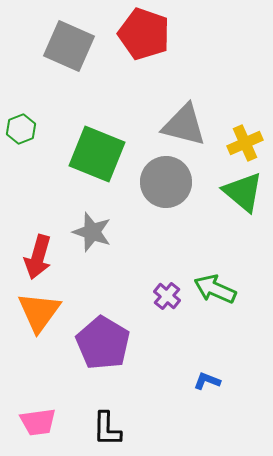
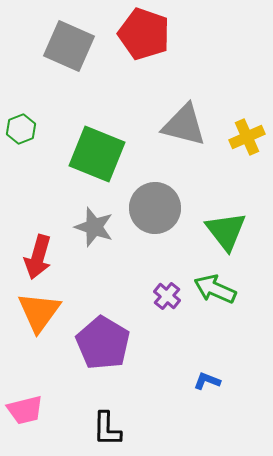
yellow cross: moved 2 px right, 6 px up
gray circle: moved 11 px left, 26 px down
green triangle: moved 17 px left, 39 px down; rotated 12 degrees clockwise
gray star: moved 2 px right, 5 px up
pink trapezoid: moved 13 px left, 12 px up; rotated 6 degrees counterclockwise
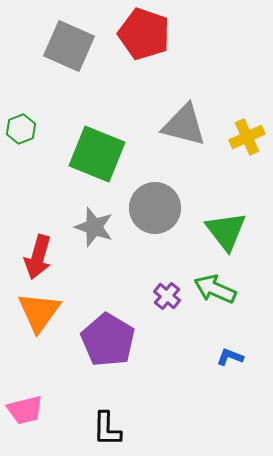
purple pentagon: moved 5 px right, 3 px up
blue L-shape: moved 23 px right, 24 px up
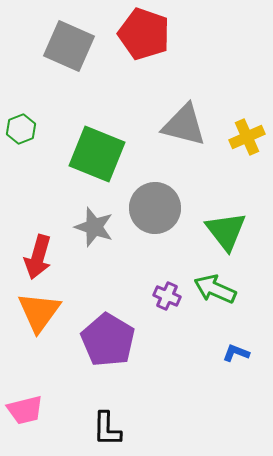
purple cross: rotated 16 degrees counterclockwise
blue L-shape: moved 6 px right, 4 px up
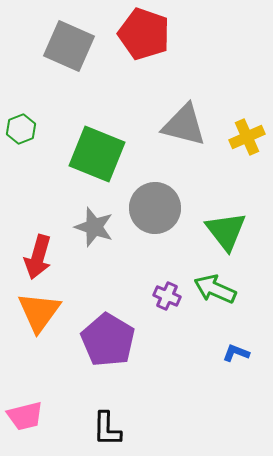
pink trapezoid: moved 6 px down
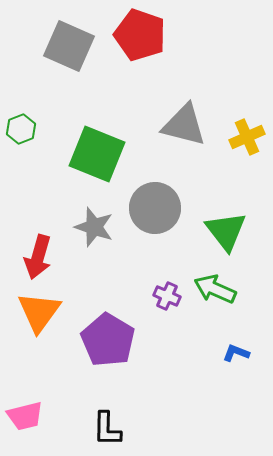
red pentagon: moved 4 px left, 1 px down
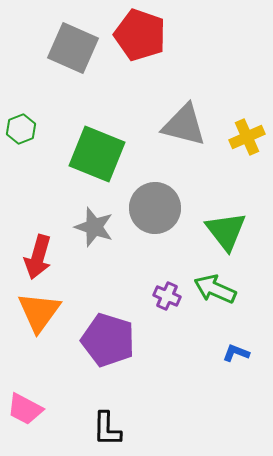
gray square: moved 4 px right, 2 px down
purple pentagon: rotated 14 degrees counterclockwise
pink trapezoid: moved 7 px up; rotated 42 degrees clockwise
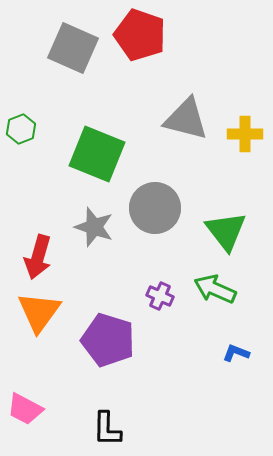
gray triangle: moved 2 px right, 6 px up
yellow cross: moved 2 px left, 3 px up; rotated 24 degrees clockwise
purple cross: moved 7 px left
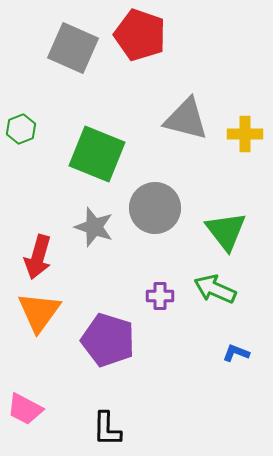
purple cross: rotated 24 degrees counterclockwise
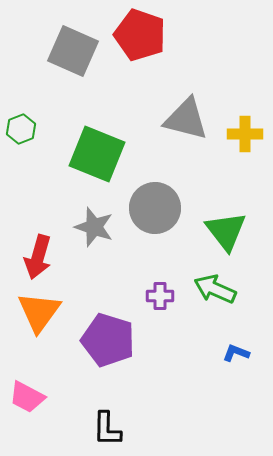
gray square: moved 3 px down
pink trapezoid: moved 2 px right, 12 px up
